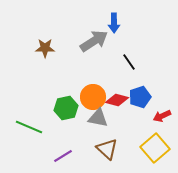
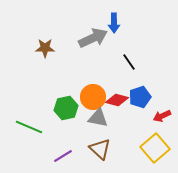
gray arrow: moved 1 px left, 3 px up; rotated 8 degrees clockwise
brown triangle: moved 7 px left
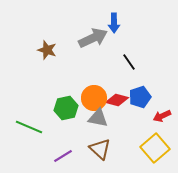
brown star: moved 2 px right, 2 px down; rotated 18 degrees clockwise
orange circle: moved 1 px right, 1 px down
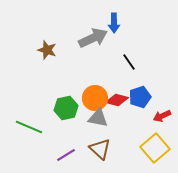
orange circle: moved 1 px right
purple line: moved 3 px right, 1 px up
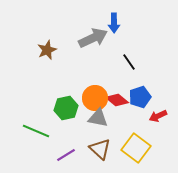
brown star: rotated 30 degrees clockwise
red diamond: rotated 25 degrees clockwise
red arrow: moved 4 px left
green line: moved 7 px right, 4 px down
yellow square: moved 19 px left; rotated 12 degrees counterclockwise
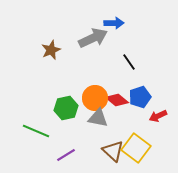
blue arrow: rotated 90 degrees counterclockwise
brown star: moved 4 px right
brown triangle: moved 13 px right, 2 px down
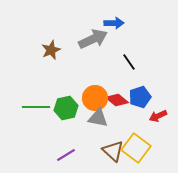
gray arrow: moved 1 px down
green line: moved 24 px up; rotated 24 degrees counterclockwise
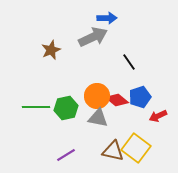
blue arrow: moved 7 px left, 5 px up
gray arrow: moved 2 px up
orange circle: moved 2 px right, 2 px up
brown triangle: rotated 30 degrees counterclockwise
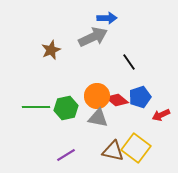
red arrow: moved 3 px right, 1 px up
